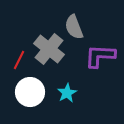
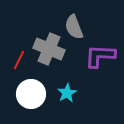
gray cross: rotated 16 degrees counterclockwise
white circle: moved 1 px right, 2 px down
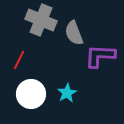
gray semicircle: moved 6 px down
gray cross: moved 8 px left, 29 px up
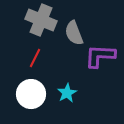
red line: moved 16 px right, 2 px up
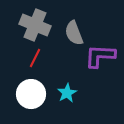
gray cross: moved 6 px left, 5 px down
